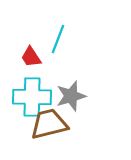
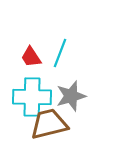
cyan line: moved 2 px right, 14 px down
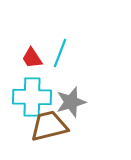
red trapezoid: moved 1 px right, 1 px down
gray star: moved 6 px down
brown trapezoid: moved 2 px down
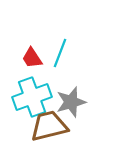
cyan cross: rotated 21 degrees counterclockwise
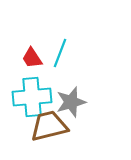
cyan cross: rotated 15 degrees clockwise
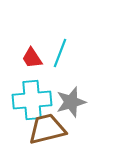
cyan cross: moved 3 px down
brown trapezoid: moved 2 px left, 3 px down
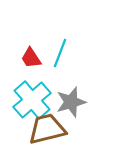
red trapezoid: moved 1 px left
cyan cross: rotated 36 degrees counterclockwise
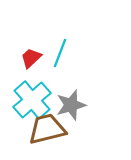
red trapezoid: rotated 80 degrees clockwise
gray star: moved 3 px down
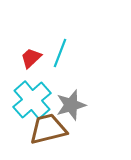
brown trapezoid: moved 1 px right
